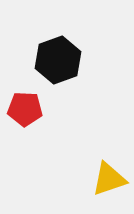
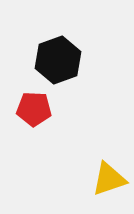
red pentagon: moved 9 px right
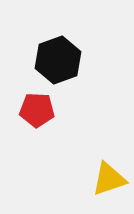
red pentagon: moved 3 px right, 1 px down
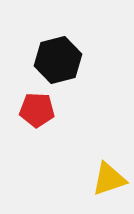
black hexagon: rotated 6 degrees clockwise
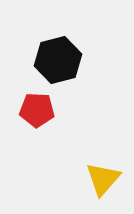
yellow triangle: moved 6 px left; rotated 30 degrees counterclockwise
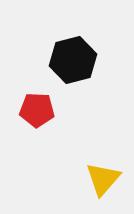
black hexagon: moved 15 px right
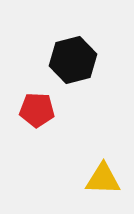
yellow triangle: rotated 51 degrees clockwise
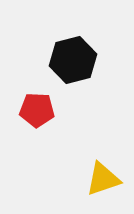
yellow triangle: rotated 21 degrees counterclockwise
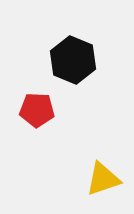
black hexagon: rotated 24 degrees counterclockwise
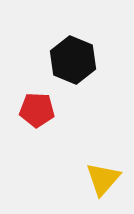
yellow triangle: rotated 30 degrees counterclockwise
